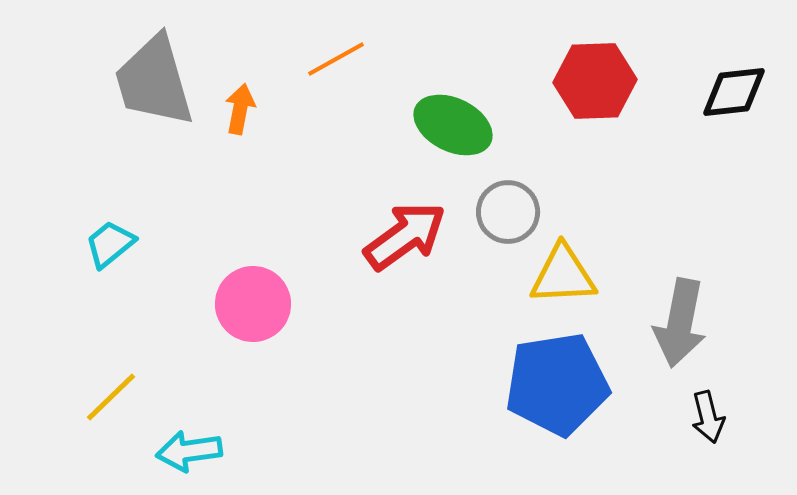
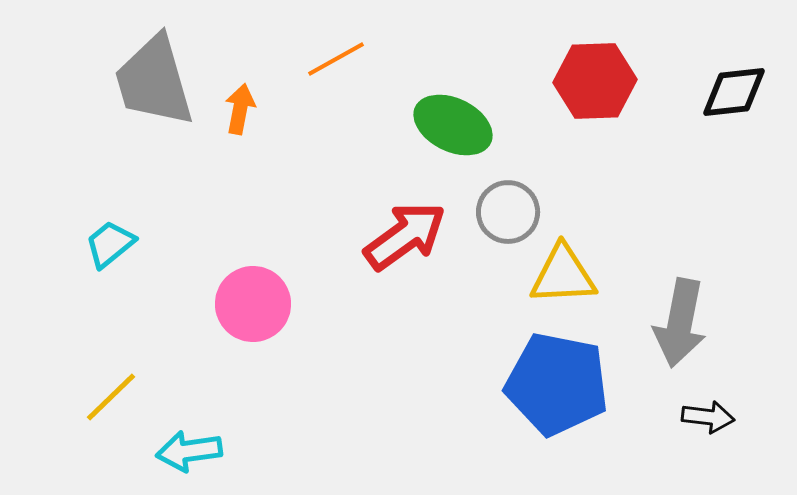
blue pentagon: rotated 20 degrees clockwise
black arrow: rotated 69 degrees counterclockwise
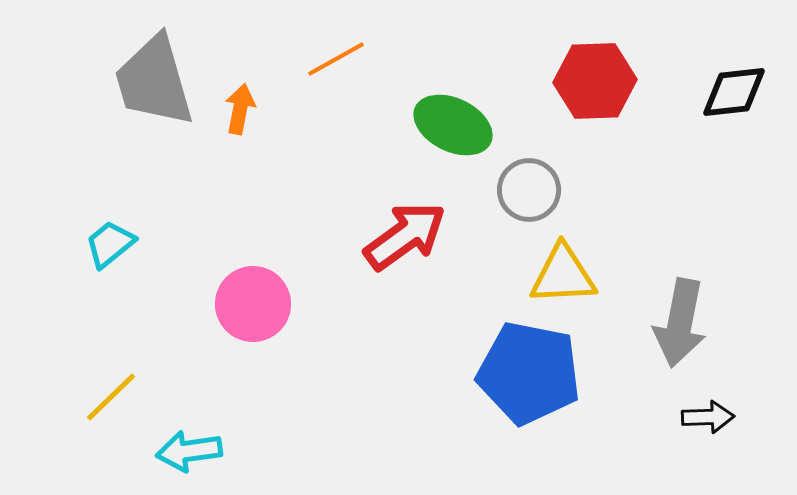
gray circle: moved 21 px right, 22 px up
blue pentagon: moved 28 px left, 11 px up
black arrow: rotated 9 degrees counterclockwise
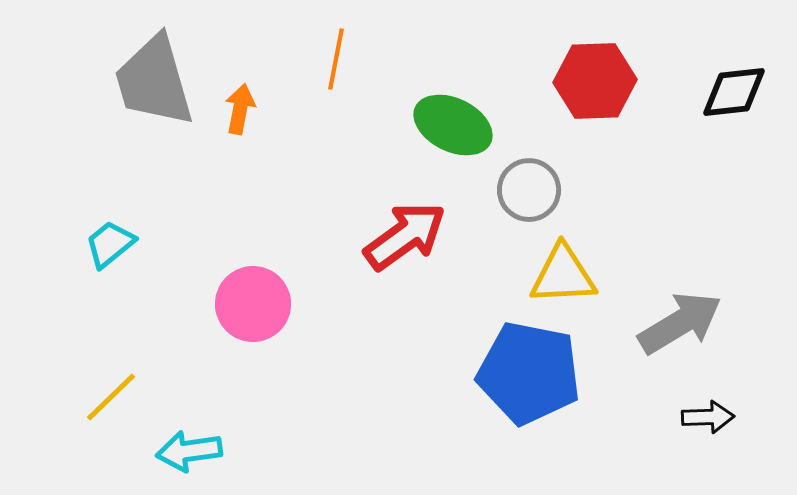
orange line: rotated 50 degrees counterclockwise
gray arrow: rotated 132 degrees counterclockwise
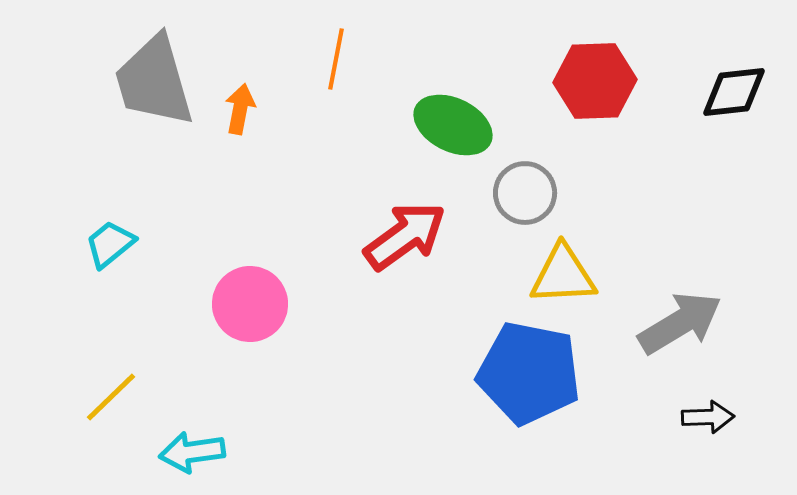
gray circle: moved 4 px left, 3 px down
pink circle: moved 3 px left
cyan arrow: moved 3 px right, 1 px down
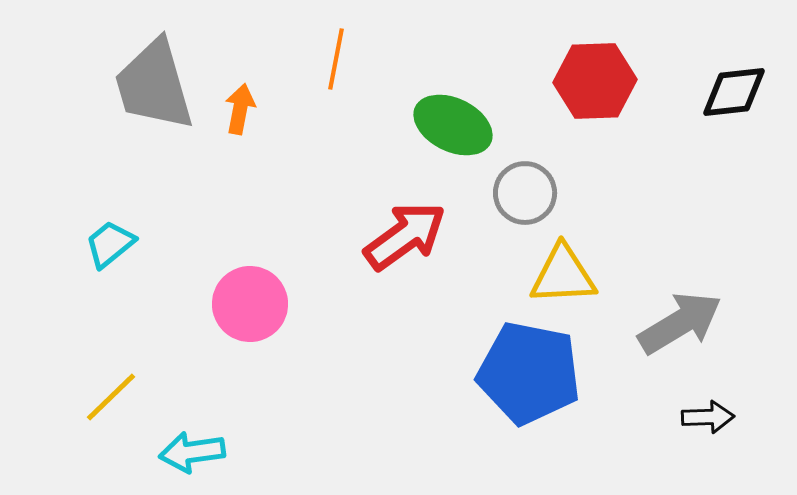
gray trapezoid: moved 4 px down
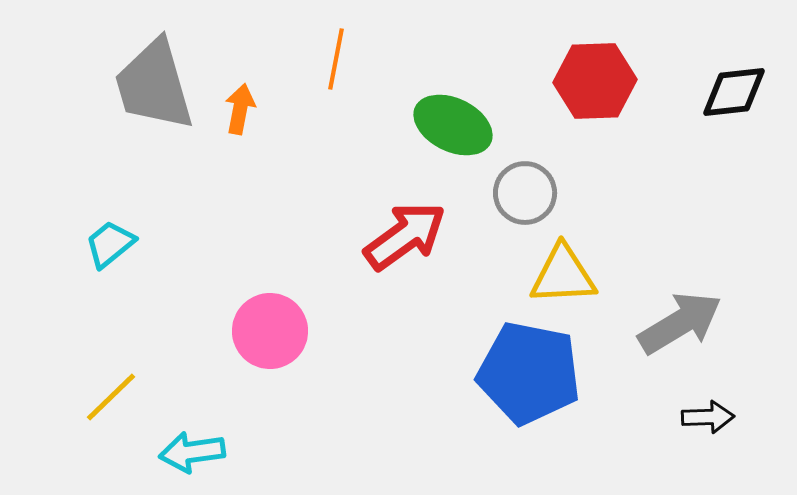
pink circle: moved 20 px right, 27 px down
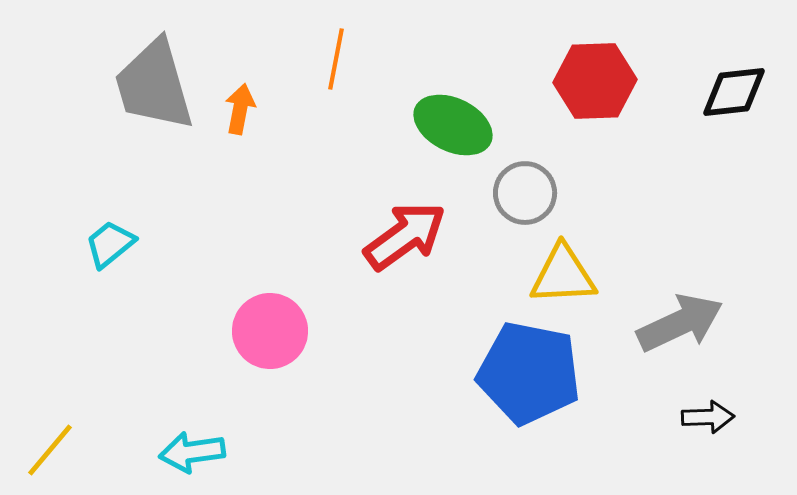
gray arrow: rotated 6 degrees clockwise
yellow line: moved 61 px left, 53 px down; rotated 6 degrees counterclockwise
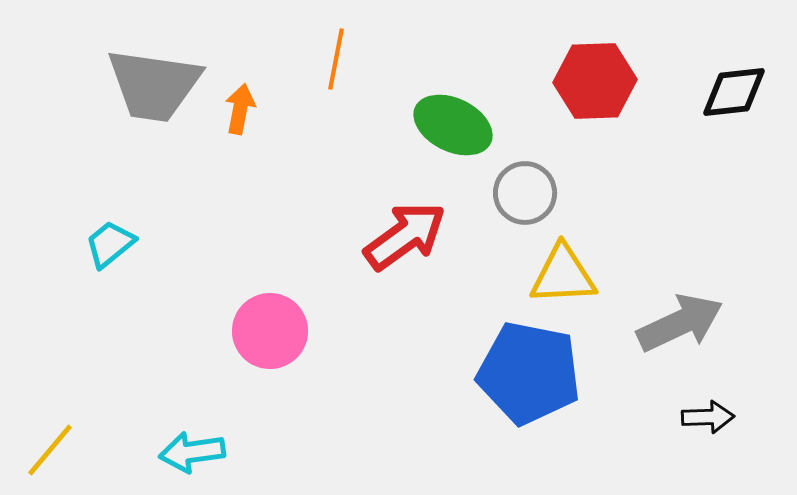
gray trapezoid: rotated 66 degrees counterclockwise
